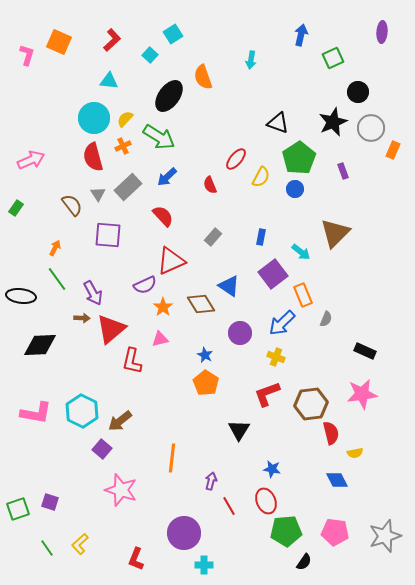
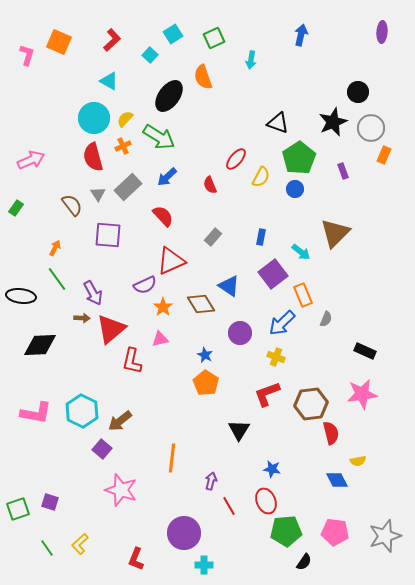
green square at (333, 58): moved 119 px left, 20 px up
cyan triangle at (109, 81): rotated 24 degrees clockwise
orange rectangle at (393, 150): moved 9 px left, 5 px down
yellow semicircle at (355, 453): moved 3 px right, 8 px down
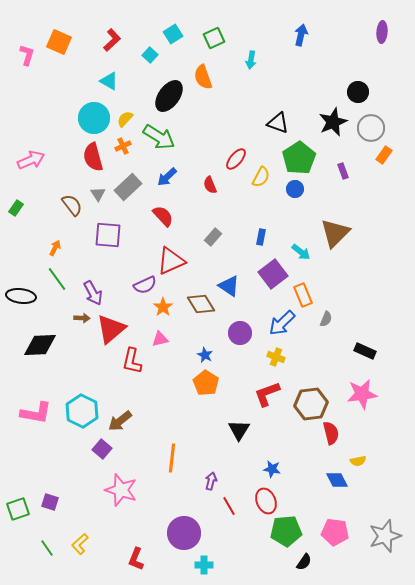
orange rectangle at (384, 155): rotated 12 degrees clockwise
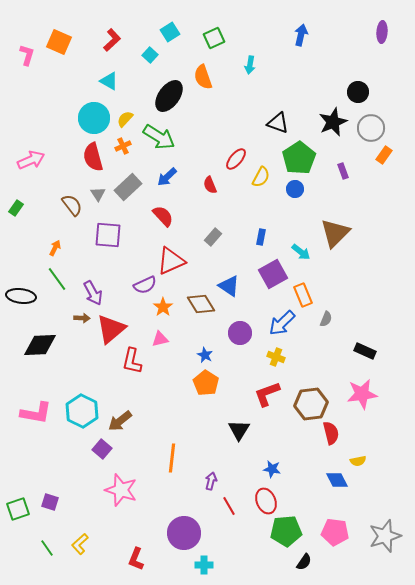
cyan square at (173, 34): moved 3 px left, 2 px up
cyan arrow at (251, 60): moved 1 px left, 5 px down
purple square at (273, 274): rotated 8 degrees clockwise
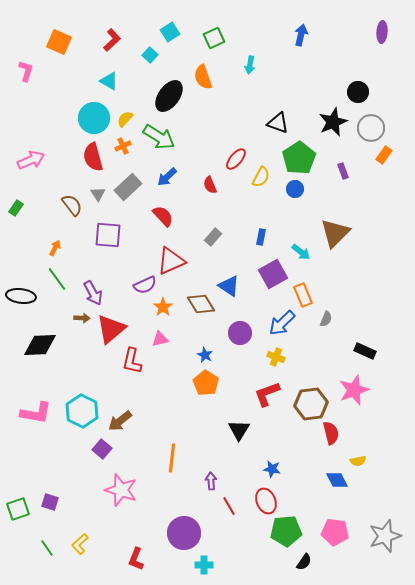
pink L-shape at (27, 55): moved 1 px left, 16 px down
pink star at (362, 394): moved 8 px left, 4 px up; rotated 12 degrees counterclockwise
purple arrow at (211, 481): rotated 18 degrees counterclockwise
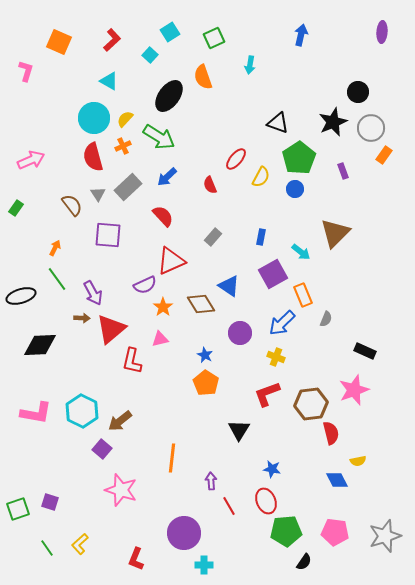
black ellipse at (21, 296): rotated 24 degrees counterclockwise
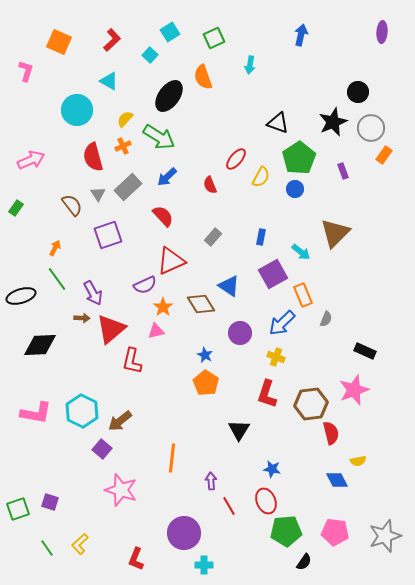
cyan circle at (94, 118): moved 17 px left, 8 px up
purple square at (108, 235): rotated 24 degrees counterclockwise
pink triangle at (160, 339): moved 4 px left, 8 px up
red L-shape at (267, 394): rotated 52 degrees counterclockwise
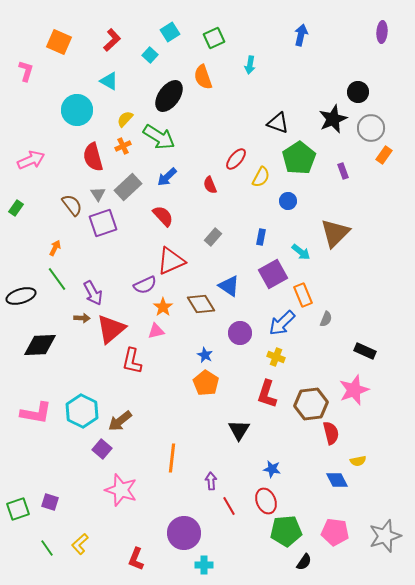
black star at (333, 122): moved 3 px up
blue circle at (295, 189): moved 7 px left, 12 px down
purple square at (108, 235): moved 5 px left, 12 px up
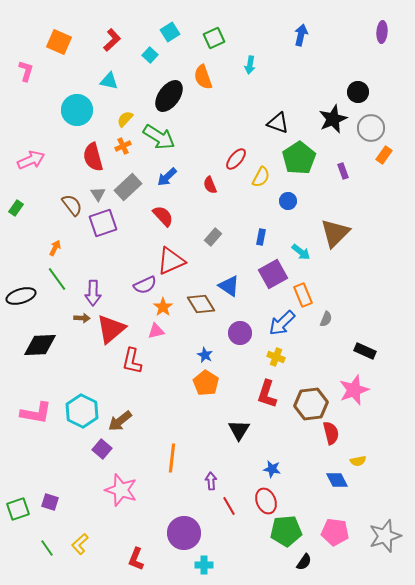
cyan triangle at (109, 81): rotated 18 degrees counterclockwise
purple arrow at (93, 293): rotated 30 degrees clockwise
